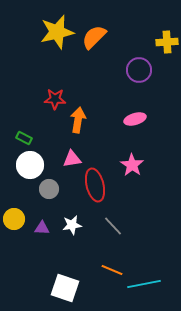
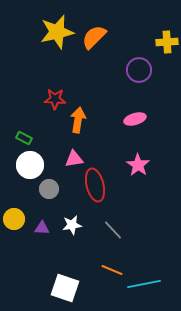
pink triangle: moved 2 px right
pink star: moved 6 px right
gray line: moved 4 px down
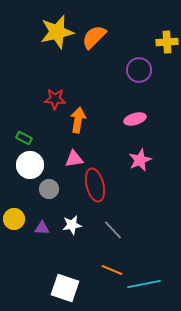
pink star: moved 2 px right, 5 px up; rotated 15 degrees clockwise
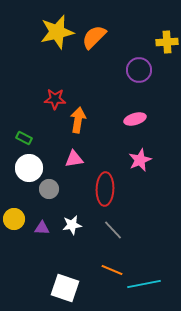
white circle: moved 1 px left, 3 px down
red ellipse: moved 10 px right, 4 px down; rotated 16 degrees clockwise
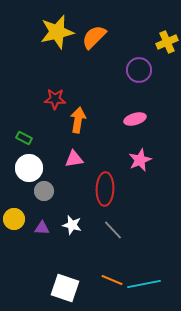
yellow cross: rotated 20 degrees counterclockwise
gray circle: moved 5 px left, 2 px down
white star: rotated 24 degrees clockwise
orange line: moved 10 px down
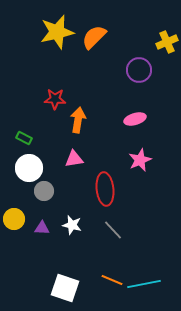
red ellipse: rotated 8 degrees counterclockwise
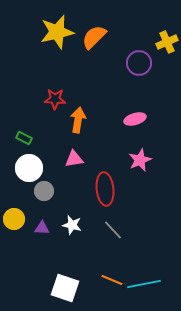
purple circle: moved 7 px up
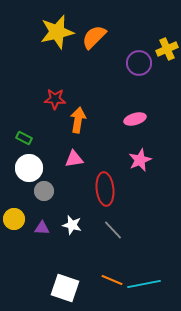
yellow cross: moved 7 px down
